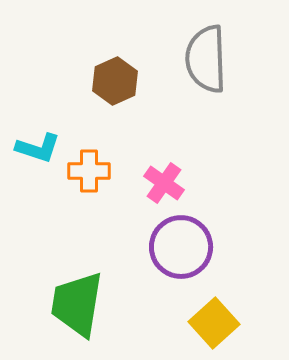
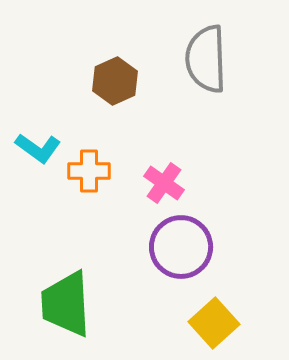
cyan L-shape: rotated 18 degrees clockwise
green trapezoid: moved 11 px left; rotated 12 degrees counterclockwise
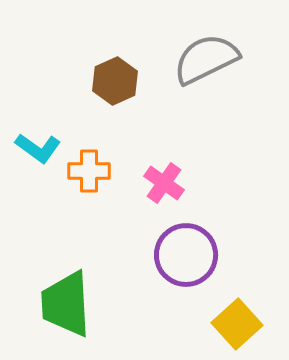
gray semicircle: rotated 66 degrees clockwise
purple circle: moved 5 px right, 8 px down
yellow square: moved 23 px right, 1 px down
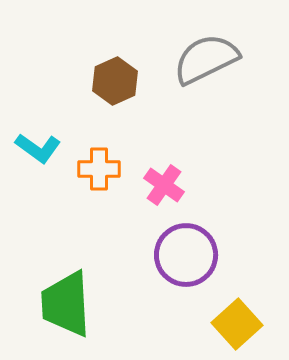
orange cross: moved 10 px right, 2 px up
pink cross: moved 2 px down
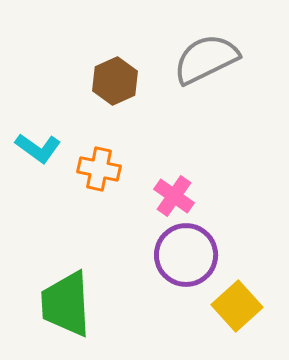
orange cross: rotated 12 degrees clockwise
pink cross: moved 10 px right, 11 px down
yellow square: moved 18 px up
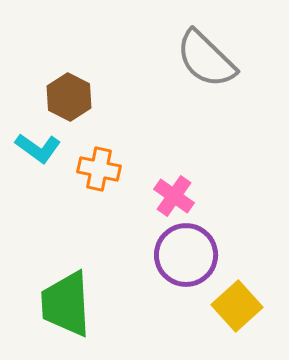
gray semicircle: rotated 110 degrees counterclockwise
brown hexagon: moved 46 px left, 16 px down; rotated 9 degrees counterclockwise
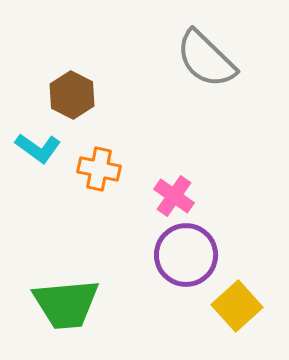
brown hexagon: moved 3 px right, 2 px up
green trapezoid: rotated 92 degrees counterclockwise
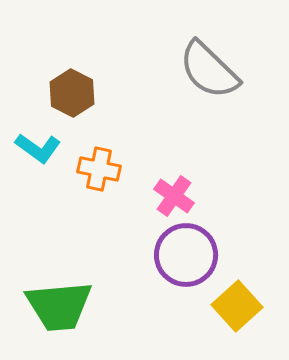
gray semicircle: moved 3 px right, 11 px down
brown hexagon: moved 2 px up
green trapezoid: moved 7 px left, 2 px down
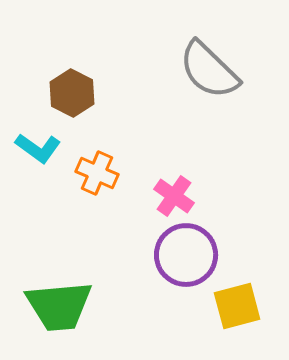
orange cross: moved 2 px left, 4 px down; rotated 12 degrees clockwise
yellow square: rotated 27 degrees clockwise
